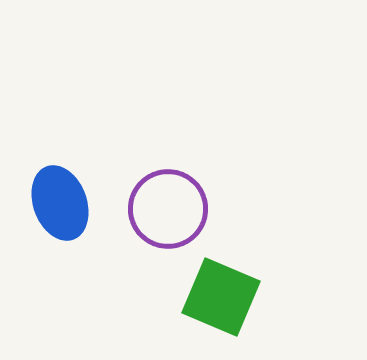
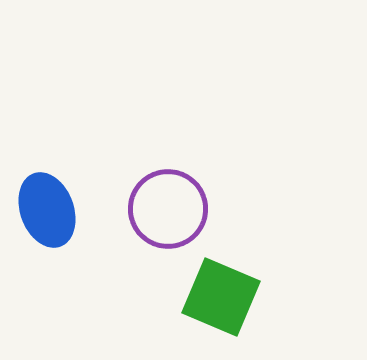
blue ellipse: moved 13 px left, 7 px down
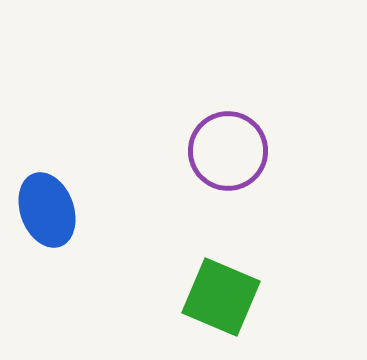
purple circle: moved 60 px right, 58 px up
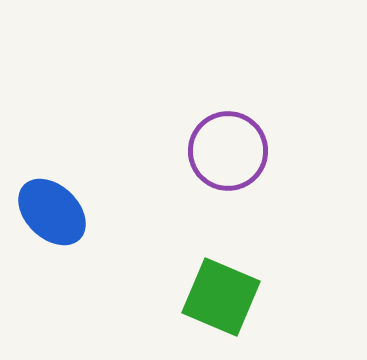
blue ellipse: moved 5 px right, 2 px down; rotated 26 degrees counterclockwise
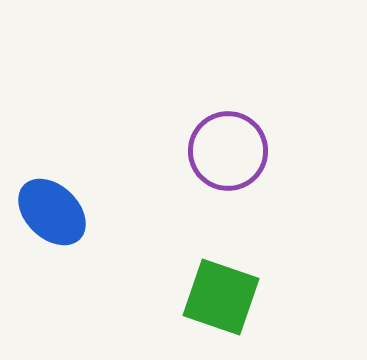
green square: rotated 4 degrees counterclockwise
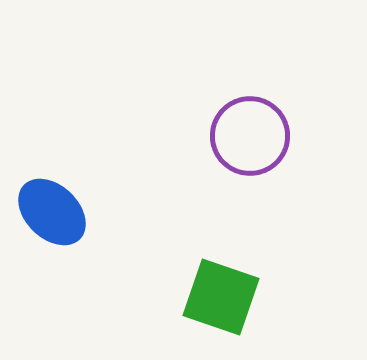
purple circle: moved 22 px right, 15 px up
